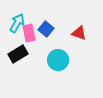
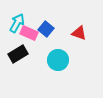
pink rectangle: rotated 54 degrees counterclockwise
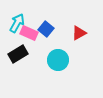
red triangle: rotated 49 degrees counterclockwise
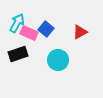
red triangle: moved 1 px right, 1 px up
black rectangle: rotated 12 degrees clockwise
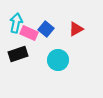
cyan arrow: moved 1 px left; rotated 18 degrees counterclockwise
red triangle: moved 4 px left, 3 px up
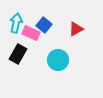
blue square: moved 2 px left, 4 px up
pink rectangle: moved 2 px right
black rectangle: rotated 42 degrees counterclockwise
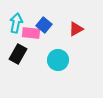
pink rectangle: rotated 18 degrees counterclockwise
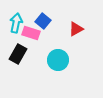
blue square: moved 1 px left, 4 px up
pink rectangle: rotated 12 degrees clockwise
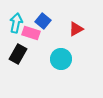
cyan circle: moved 3 px right, 1 px up
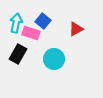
cyan circle: moved 7 px left
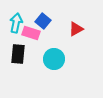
black rectangle: rotated 24 degrees counterclockwise
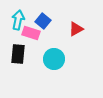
cyan arrow: moved 2 px right, 3 px up
